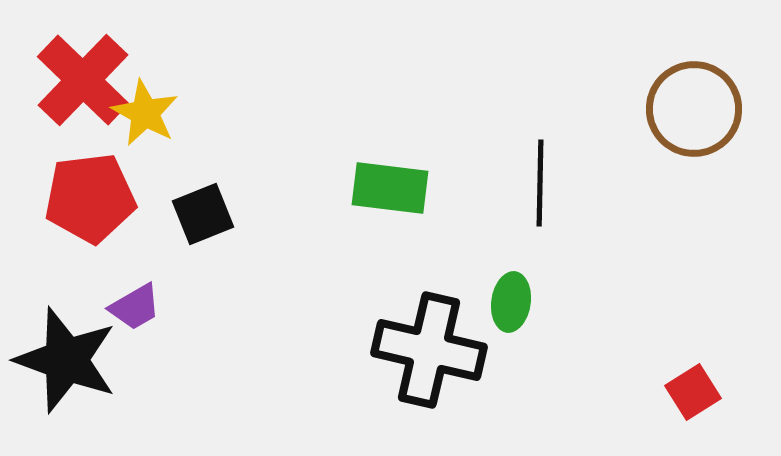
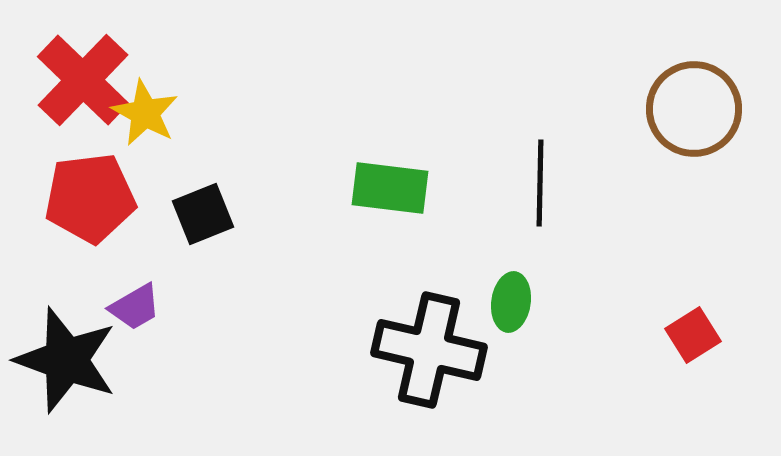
red square: moved 57 px up
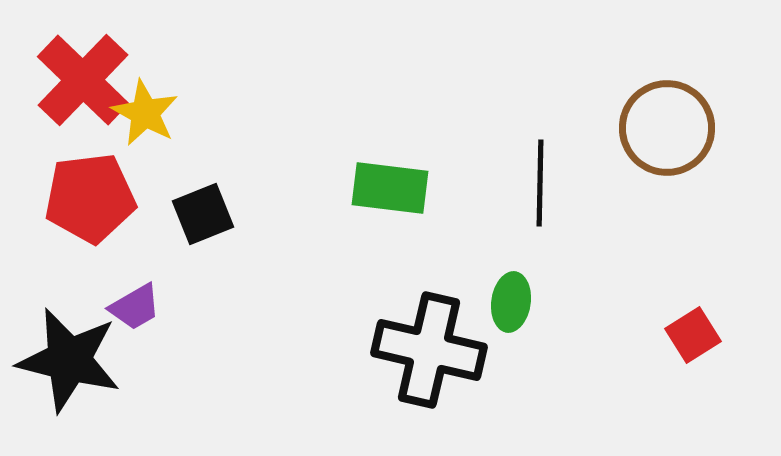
brown circle: moved 27 px left, 19 px down
black star: moved 3 px right; rotated 6 degrees counterclockwise
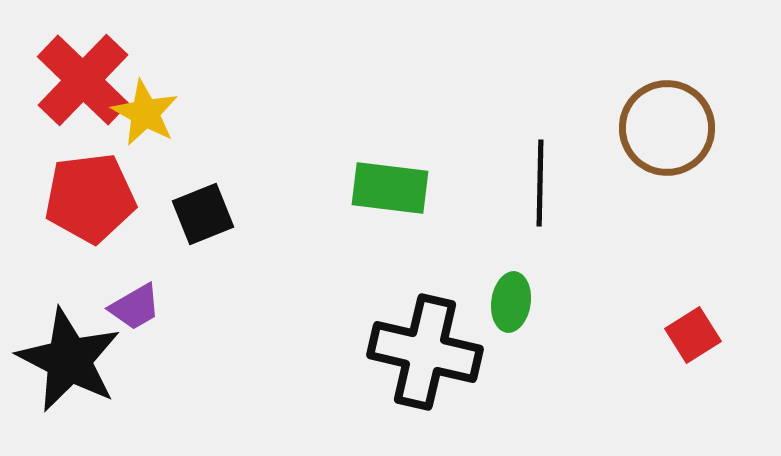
black cross: moved 4 px left, 2 px down
black star: rotated 13 degrees clockwise
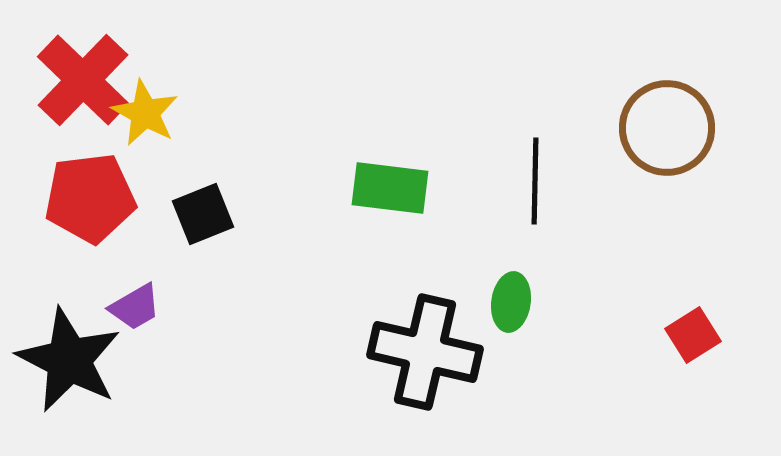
black line: moved 5 px left, 2 px up
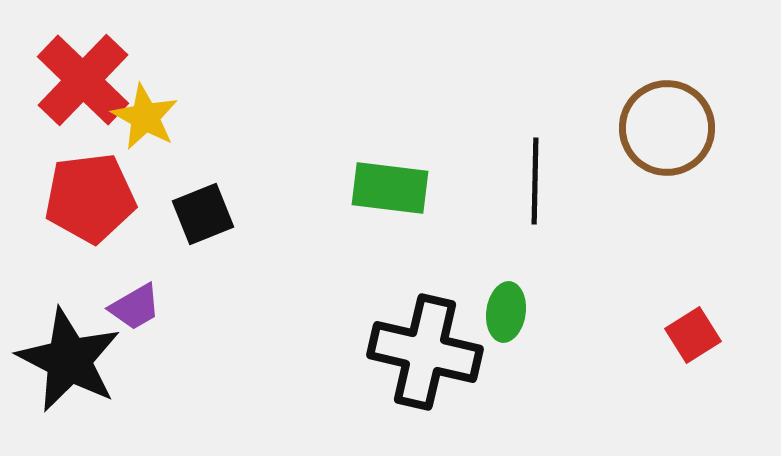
yellow star: moved 4 px down
green ellipse: moved 5 px left, 10 px down
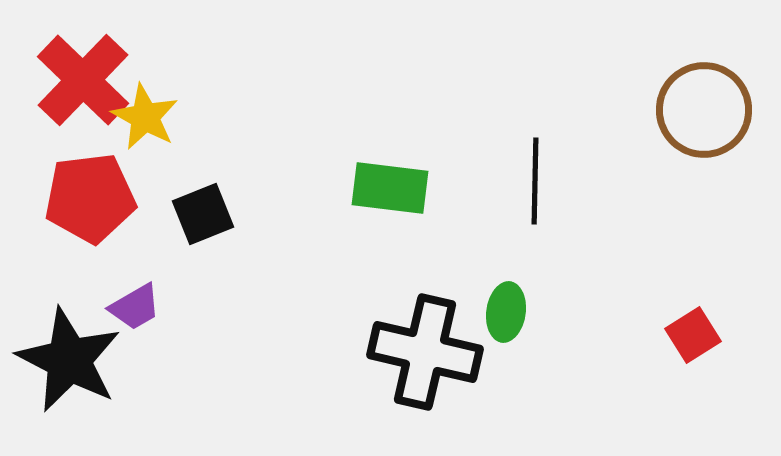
brown circle: moved 37 px right, 18 px up
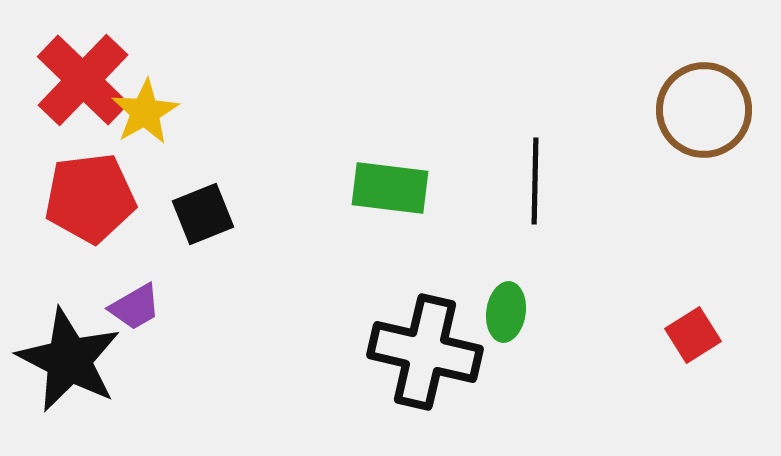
yellow star: moved 5 px up; rotated 14 degrees clockwise
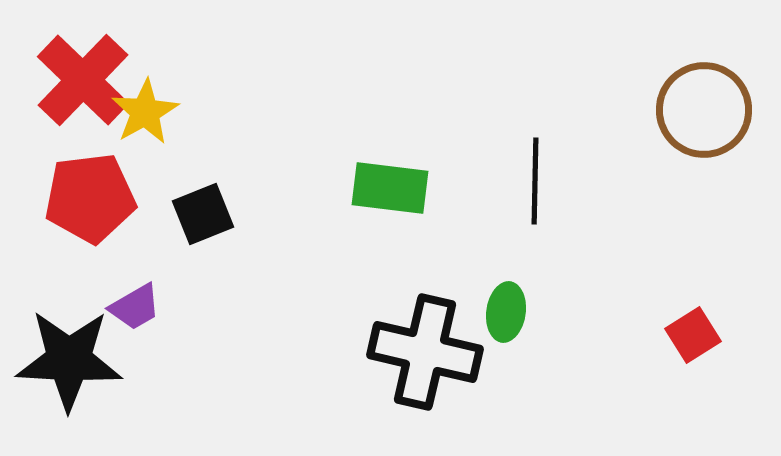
black star: rotated 24 degrees counterclockwise
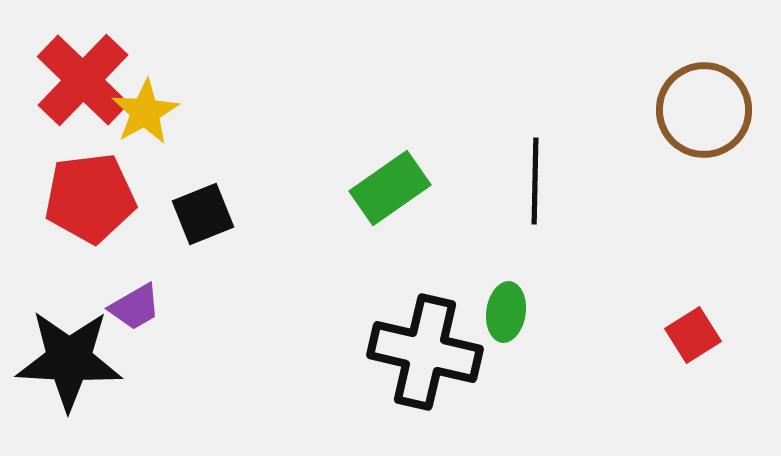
green rectangle: rotated 42 degrees counterclockwise
